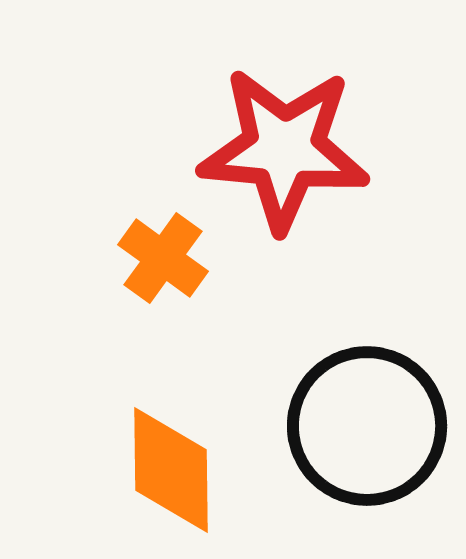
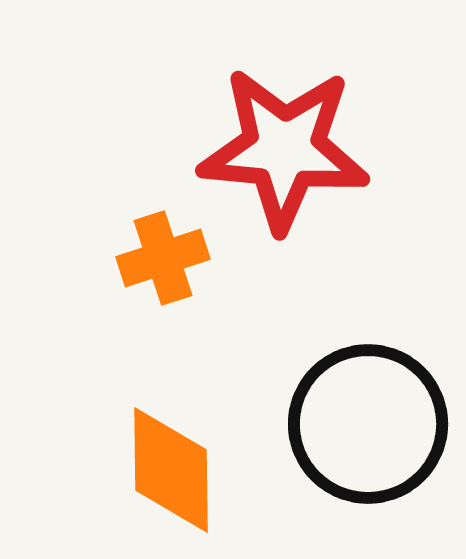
orange cross: rotated 36 degrees clockwise
black circle: moved 1 px right, 2 px up
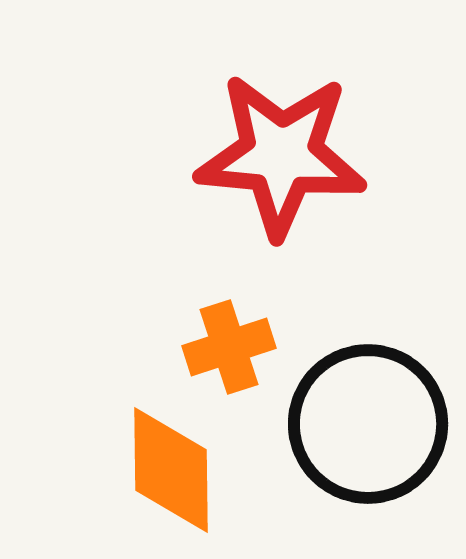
red star: moved 3 px left, 6 px down
orange cross: moved 66 px right, 89 px down
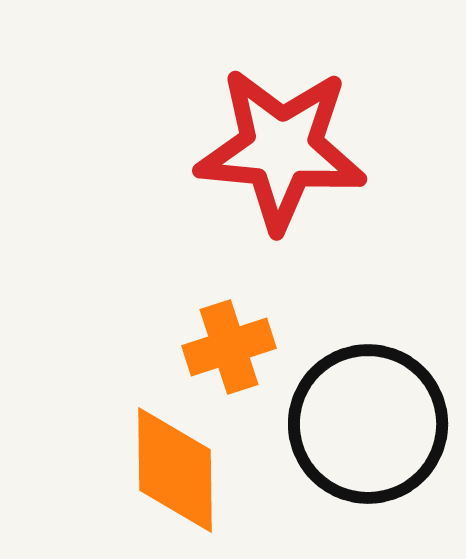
red star: moved 6 px up
orange diamond: moved 4 px right
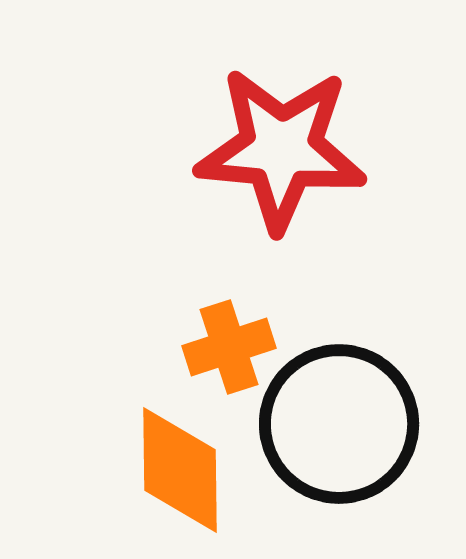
black circle: moved 29 px left
orange diamond: moved 5 px right
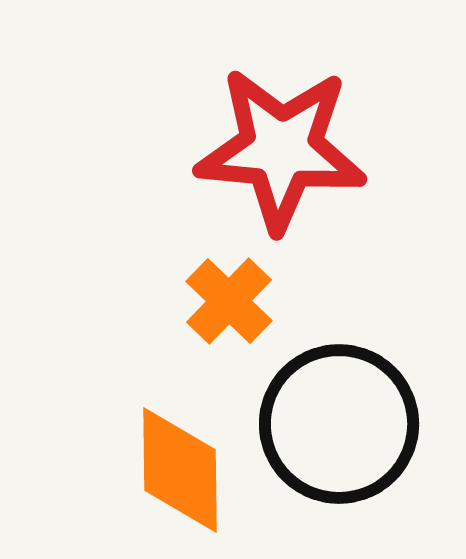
orange cross: moved 46 px up; rotated 28 degrees counterclockwise
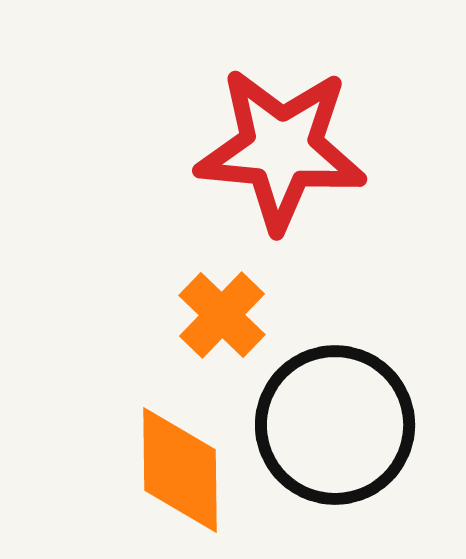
orange cross: moved 7 px left, 14 px down
black circle: moved 4 px left, 1 px down
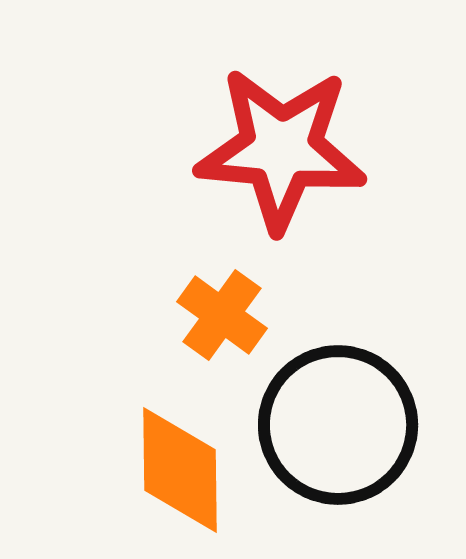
orange cross: rotated 8 degrees counterclockwise
black circle: moved 3 px right
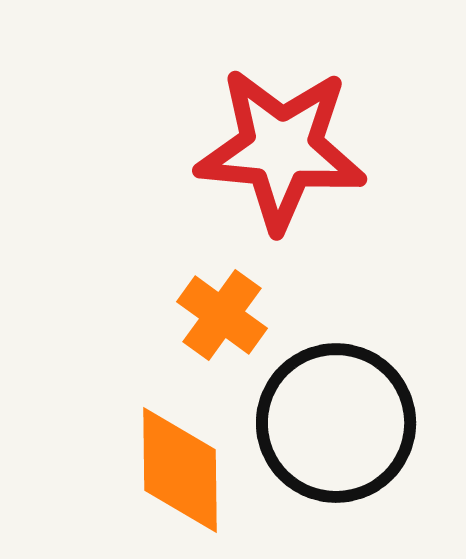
black circle: moved 2 px left, 2 px up
